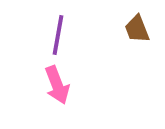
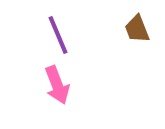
purple line: rotated 33 degrees counterclockwise
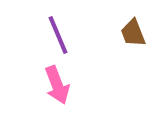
brown trapezoid: moved 4 px left, 4 px down
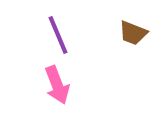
brown trapezoid: rotated 48 degrees counterclockwise
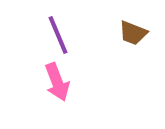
pink arrow: moved 3 px up
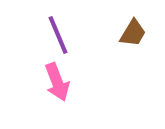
brown trapezoid: rotated 80 degrees counterclockwise
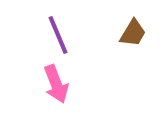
pink arrow: moved 1 px left, 2 px down
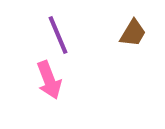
pink arrow: moved 7 px left, 4 px up
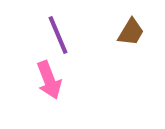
brown trapezoid: moved 2 px left, 1 px up
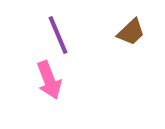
brown trapezoid: rotated 16 degrees clockwise
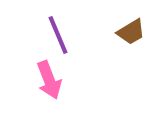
brown trapezoid: rotated 12 degrees clockwise
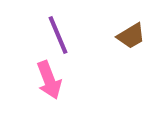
brown trapezoid: moved 4 px down
